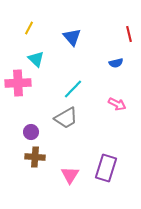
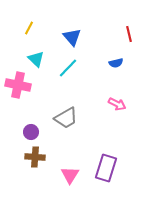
pink cross: moved 2 px down; rotated 15 degrees clockwise
cyan line: moved 5 px left, 21 px up
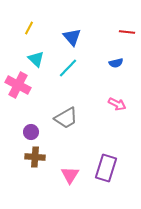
red line: moved 2 px left, 2 px up; rotated 70 degrees counterclockwise
pink cross: rotated 15 degrees clockwise
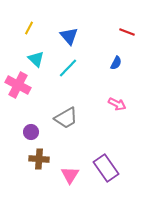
red line: rotated 14 degrees clockwise
blue triangle: moved 3 px left, 1 px up
blue semicircle: rotated 48 degrees counterclockwise
brown cross: moved 4 px right, 2 px down
purple rectangle: rotated 52 degrees counterclockwise
